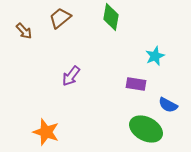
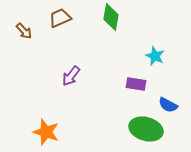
brown trapezoid: rotated 15 degrees clockwise
cyan star: rotated 24 degrees counterclockwise
green ellipse: rotated 12 degrees counterclockwise
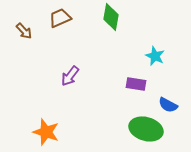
purple arrow: moved 1 px left
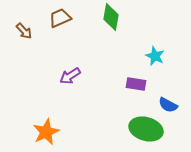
purple arrow: rotated 20 degrees clockwise
orange star: rotated 28 degrees clockwise
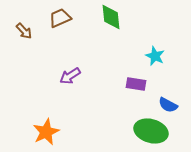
green diamond: rotated 16 degrees counterclockwise
green ellipse: moved 5 px right, 2 px down
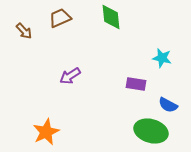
cyan star: moved 7 px right, 2 px down; rotated 12 degrees counterclockwise
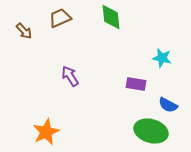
purple arrow: rotated 90 degrees clockwise
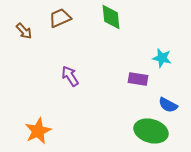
purple rectangle: moved 2 px right, 5 px up
orange star: moved 8 px left, 1 px up
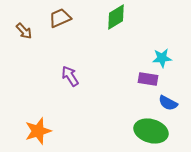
green diamond: moved 5 px right; rotated 64 degrees clockwise
cyan star: rotated 18 degrees counterclockwise
purple rectangle: moved 10 px right
blue semicircle: moved 2 px up
orange star: rotated 8 degrees clockwise
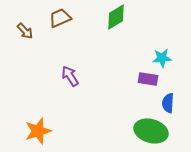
brown arrow: moved 1 px right
blue semicircle: rotated 66 degrees clockwise
